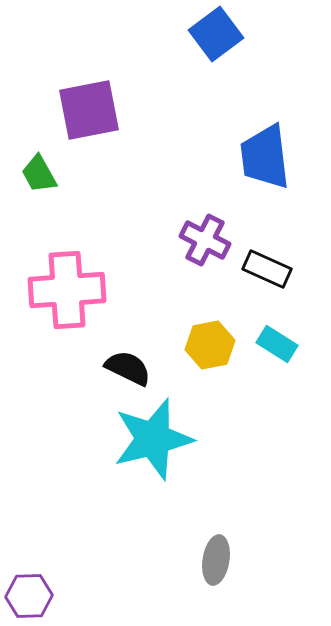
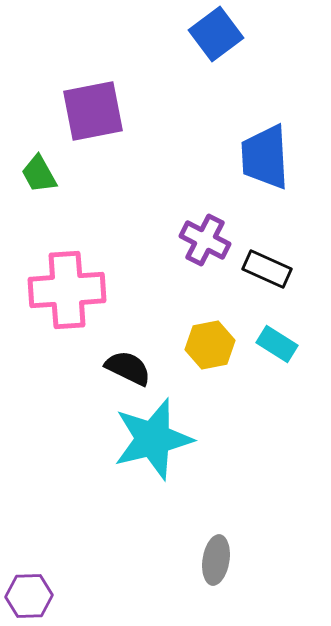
purple square: moved 4 px right, 1 px down
blue trapezoid: rotated 4 degrees clockwise
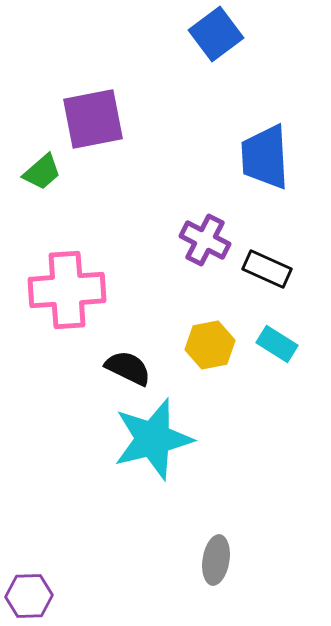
purple square: moved 8 px down
green trapezoid: moved 3 px right, 2 px up; rotated 102 degrees counterclockwise
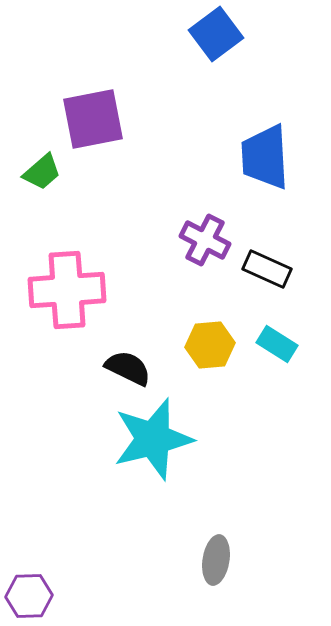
yellow hexagon: rotated 6 degrees clockwise
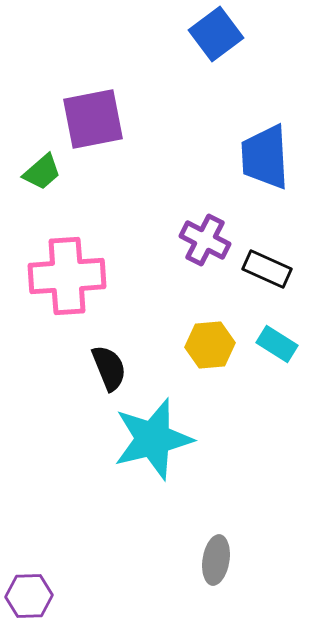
pink cross: moved 14 px up
black semicircle: moved 19 px left; rotated 42 degrees clockwise
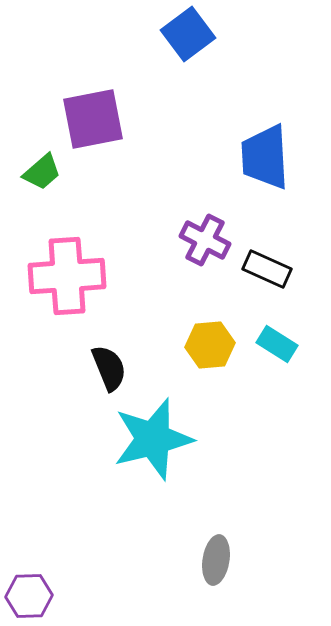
blue square: moved 28 px left
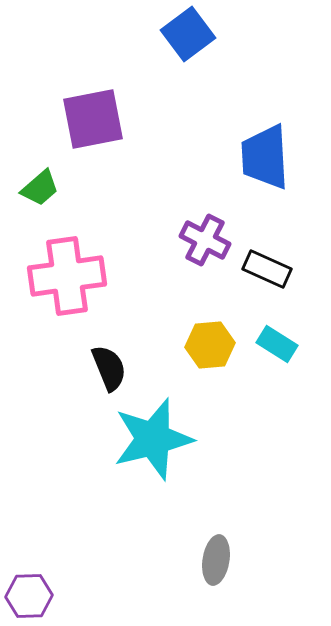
green trapezoid: moved 2 px left, 16 px down
pink cross: rotated 4 degrees counterclockwise
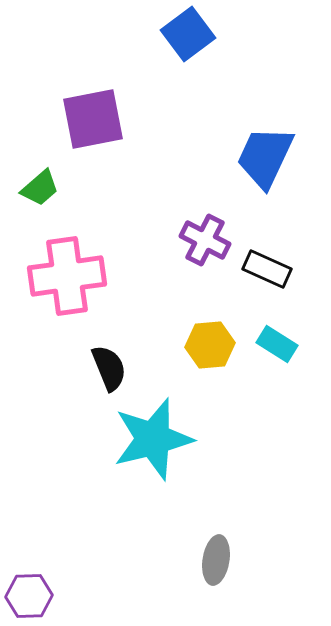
blue trapezoid: rotated 28 degrees clockwise
